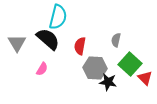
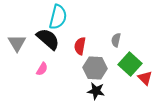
black star: moved 12 px left, 9 px down
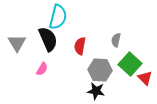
black semicircle: rotated 25 degrees clockwise
gray hexagon: moved 5 px right, 2 px down
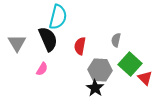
black star: moved 1 px left, 3 px up; rotated 24 degrees clockwise
